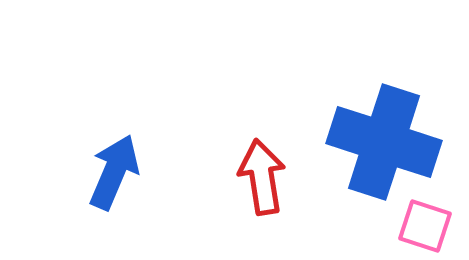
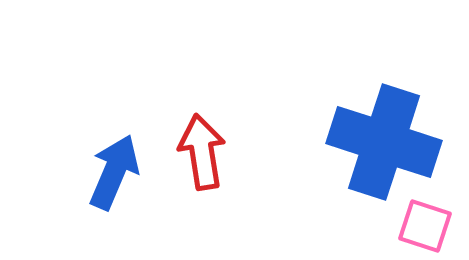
red arrow: moved 60 px left, 25 px up
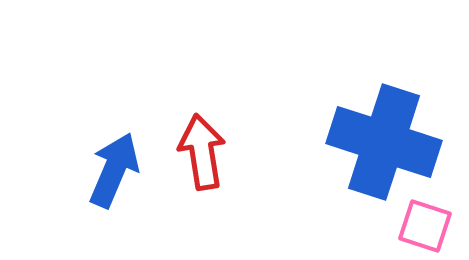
blue arrow: moved 2 px up
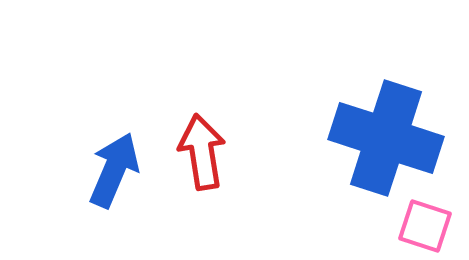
blue cross: moved 2 px right, 4 px up
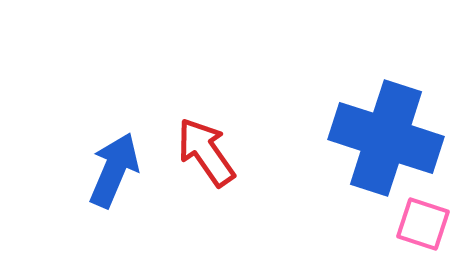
red arrow: moved 4 px right; rotated 26 degrees counterclockwise
pink square: moved 2 px left, 2 px up
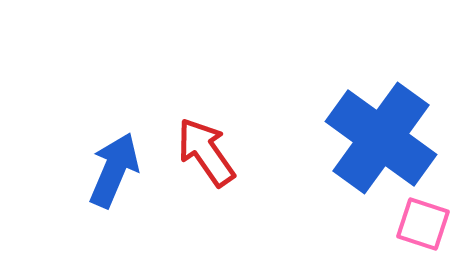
blue cross: moved 5 px left; rotated 18 degrees clockwise
